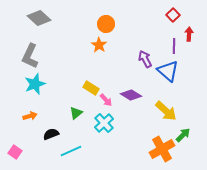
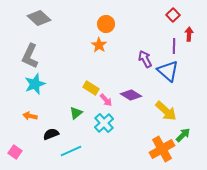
orange arrow: rotated 152 degrees counterclockwise
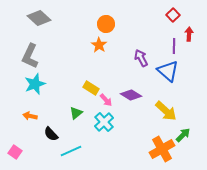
purple arrow: moved 4 px left, 1 px up
cyan cross: moved 1 px up
black semicircle: rotated 112 degrees counterclockwise
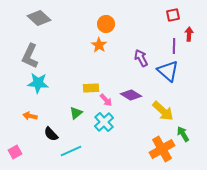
red square: rotated 32 degrees clockwise
cyan star: moved 3 px right, 1 px up; rotated 25 degrees clockwise
yellow rectangle: rotated 35 degrees counterclockwise
yellow arrow: moved 3 px left
green arrow: moved 1 px up; rotated 77 degrees counterclockwise
pink square: rotated 24 degrees clockwise
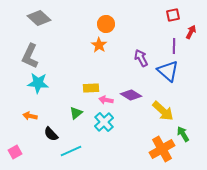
red arrow: moved 2 px right, 2 px up; rotated 24 degrees clockwise
pink arrow: rotated 144 degrees clockwise
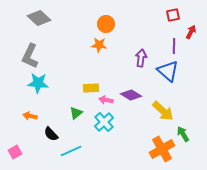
orange star: rotated 28 degrees counterclockwise
purple arrow: rotated 36 degrees clockwise
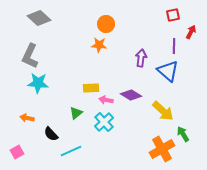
orange arrow: moved 3 px left, 2 px down
pink square: moved 2 px right
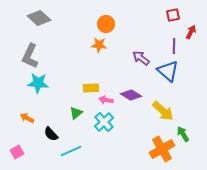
purple arrow: rotated 60 degrees counterclockwise
orange arrow: rotated 16 degrees clockwise
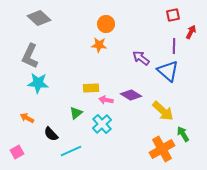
cyan cross: moved 2 px left, 2 px down
